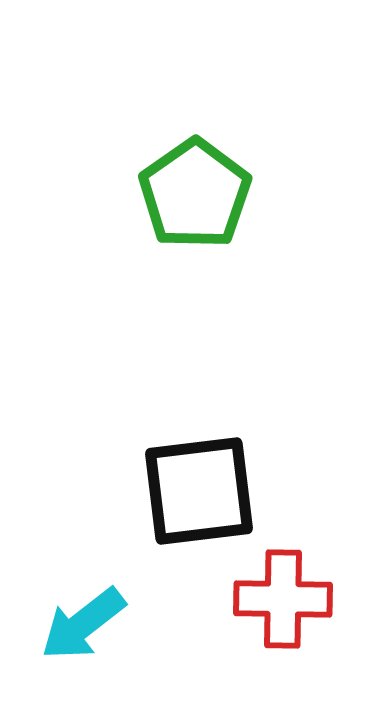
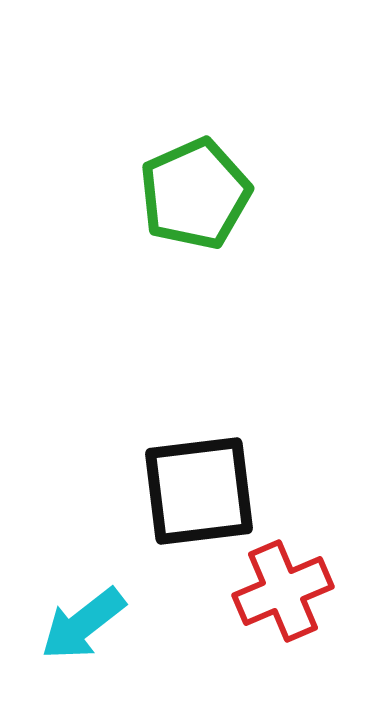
green pentagon: rotated 11 degrees clockwise
red cross: moved 8 px up; rotated 24 degrees counterclockwise
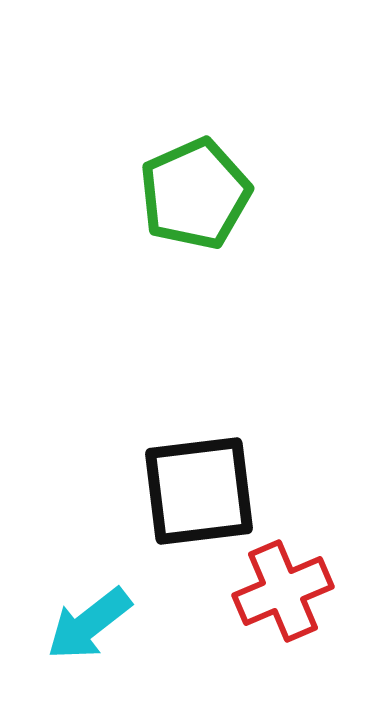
cyan arrow: moved 6 px right
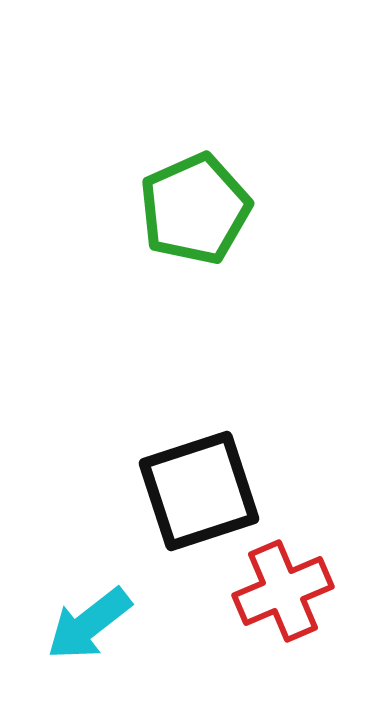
green pentagon: moved 15 px down
black square: rotated 11 degrees counterclockwise
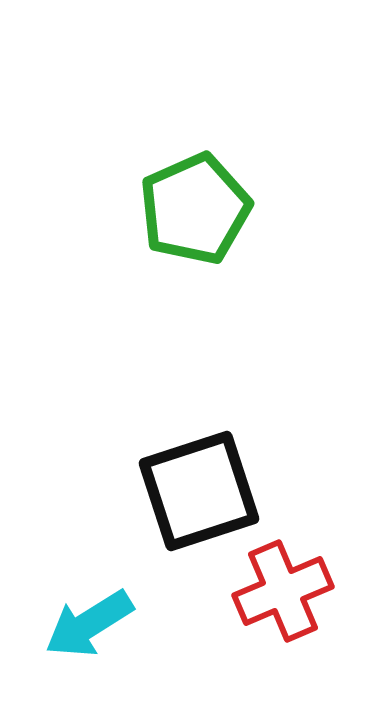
cyan arrow: rotated 6 degrees clockwise
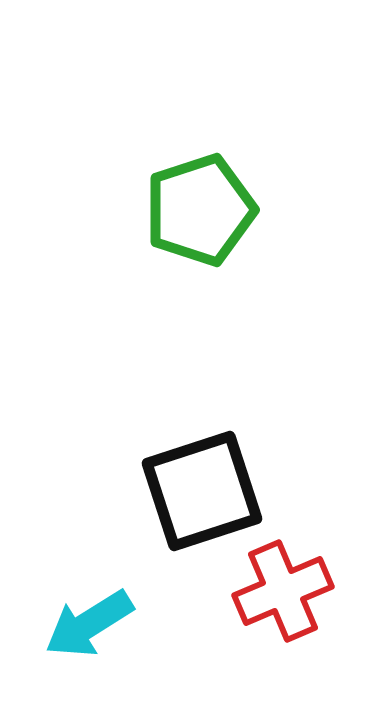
green pentagon: moved 5 px right, 1 px down; rotated 6 degrees clockwise
black square: moved 3 px right
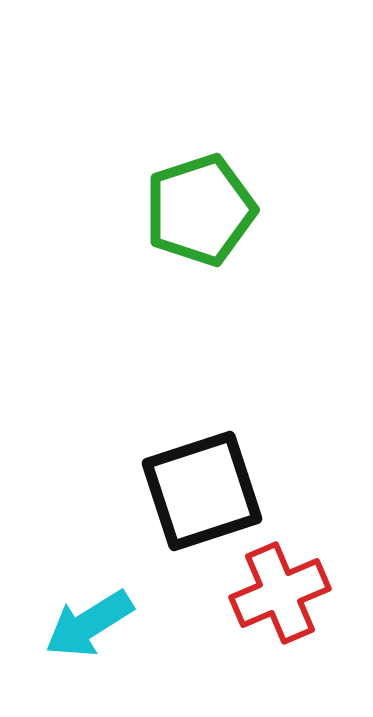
red cross: moved 3 px left, 2 px down
